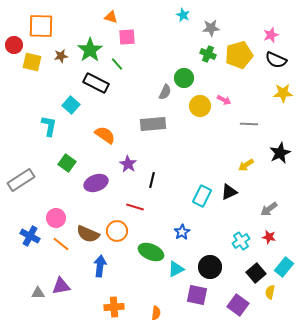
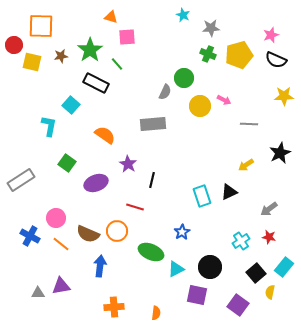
yellow star at (283, 93): moved 1 px right, 3 px down
cyan rectangle at (202, 196): rotated 45 degrees counterclockwise
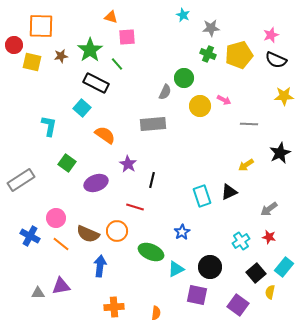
cyan square at (71, 105): moved 11 px right, 3 px down
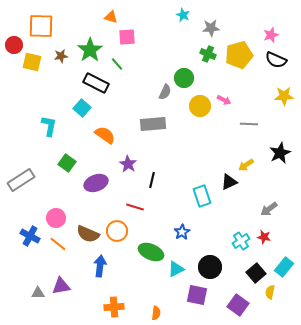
black triangle at (229, 192): moved 10 px up
red star at (269, 237): moved 5 px left
orange line at (61, 244): moved 3 px left
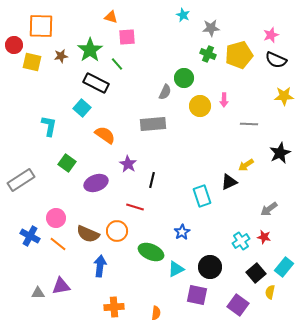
pink arrow at (224, 100): rotated 64 degrees clockwise
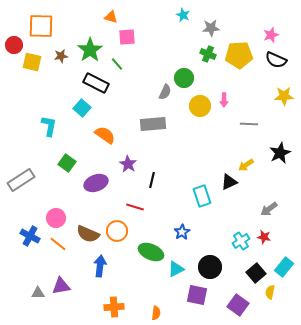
yellow pentagon at (239, 55): rotated 12 degrees clockwise
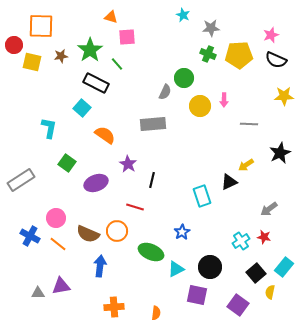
cyan L-shape at (49, 126): moved 2 px down
